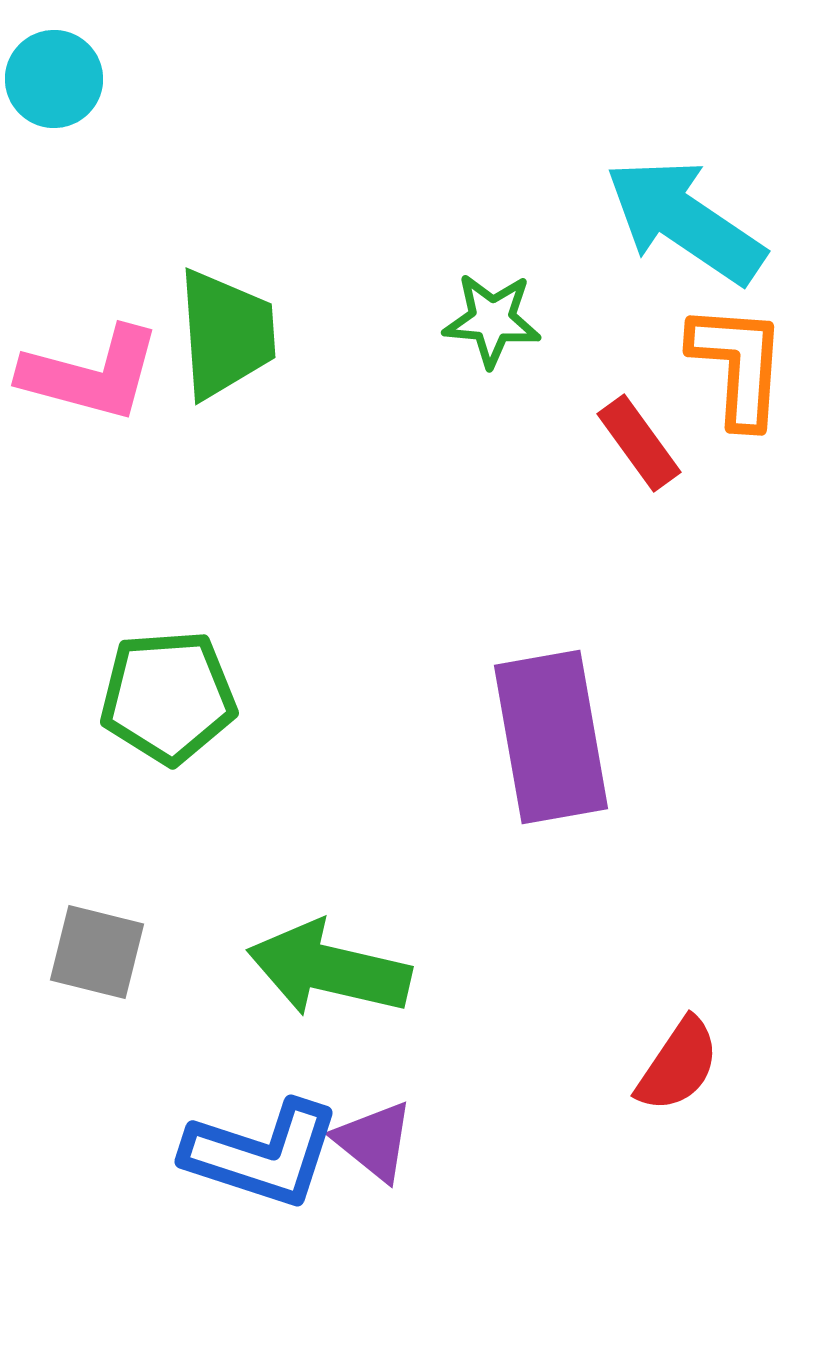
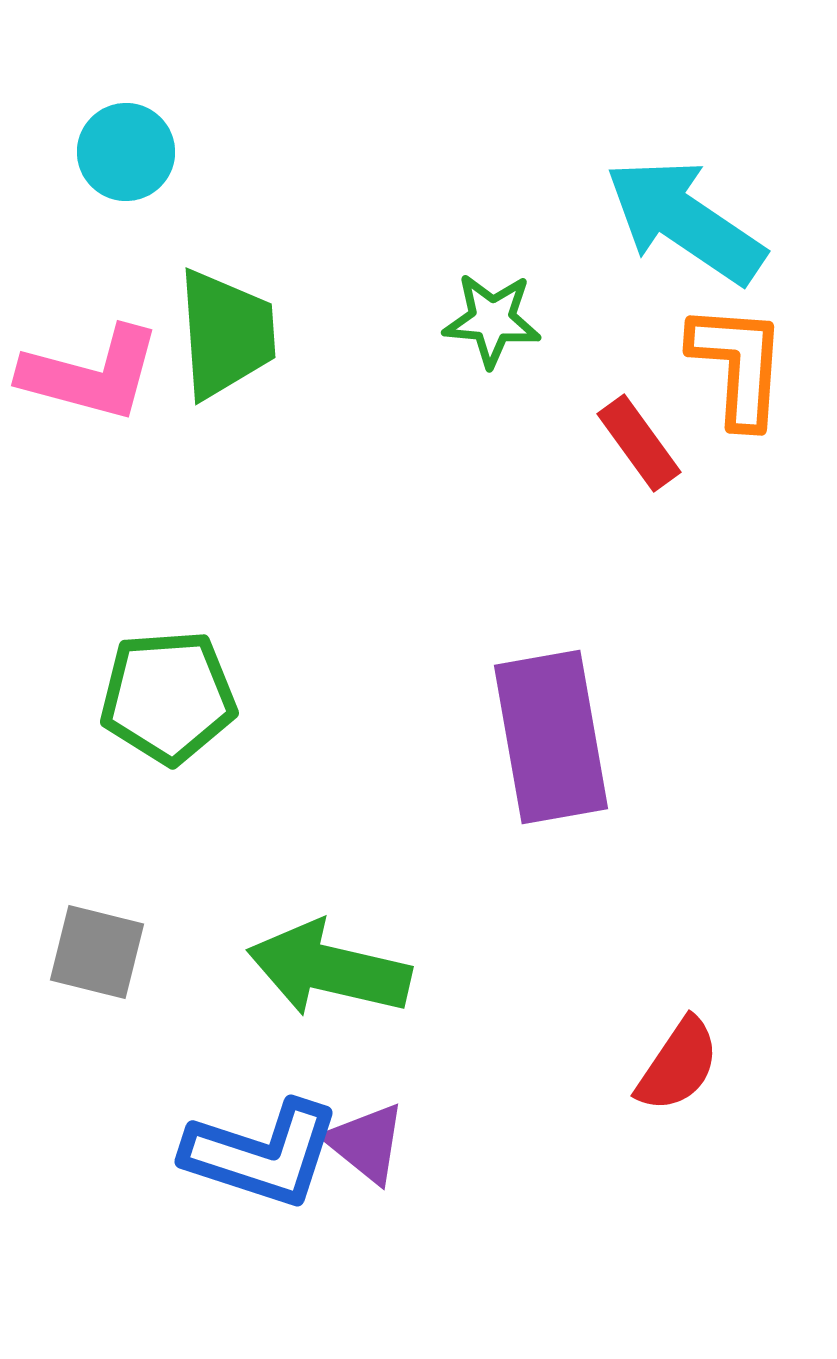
cyan circle: moved 72 px right, 73 px down
purple triangle: moved 8 px left, 2 px down
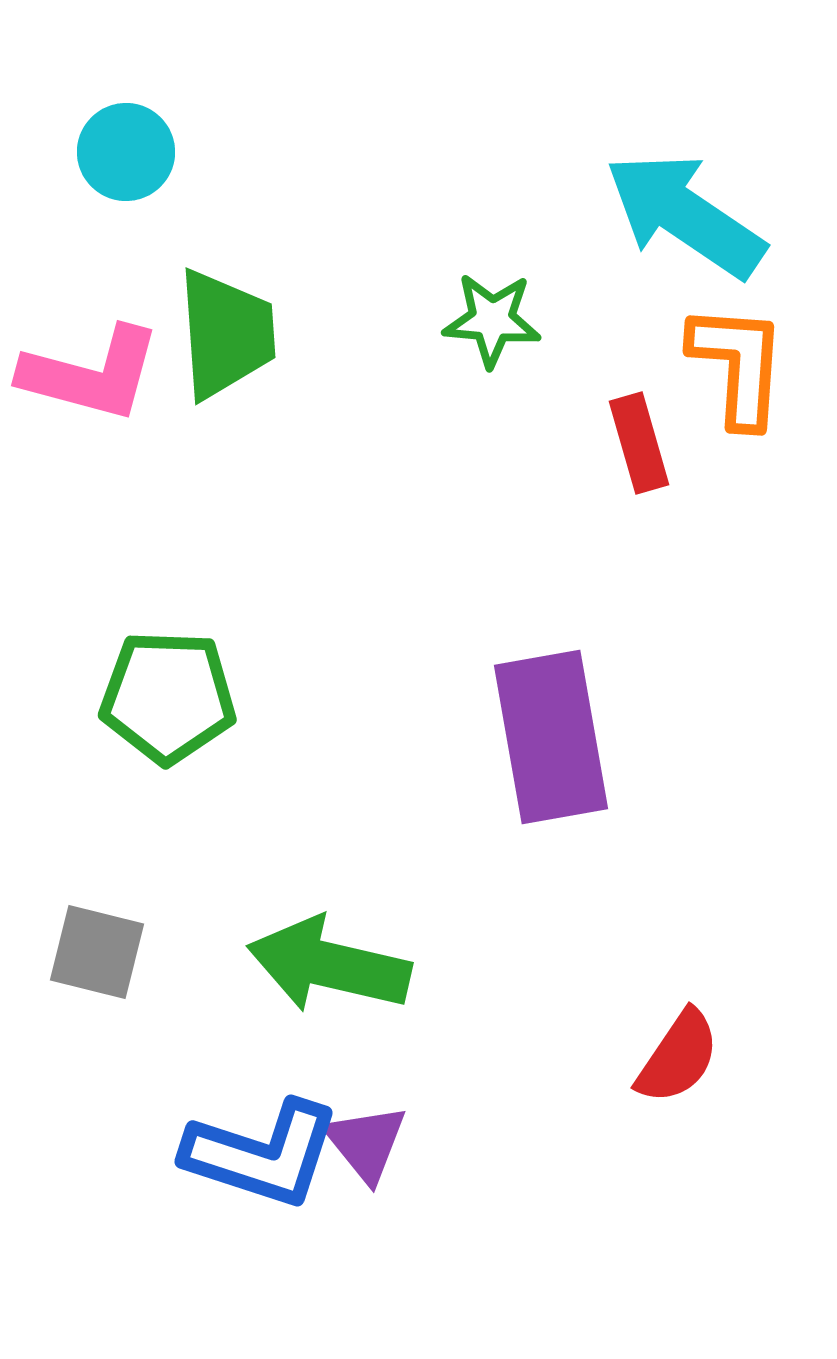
cyan arrow: moved 6 px up
red rectangle: rotated 20 degrees clockwise
green pentagon: rotated 6 degrees clockwise
green arrow: moved 4 px up
red semicircle: moved 8 px up
purple triangle: rotated 12 degrees clockwise
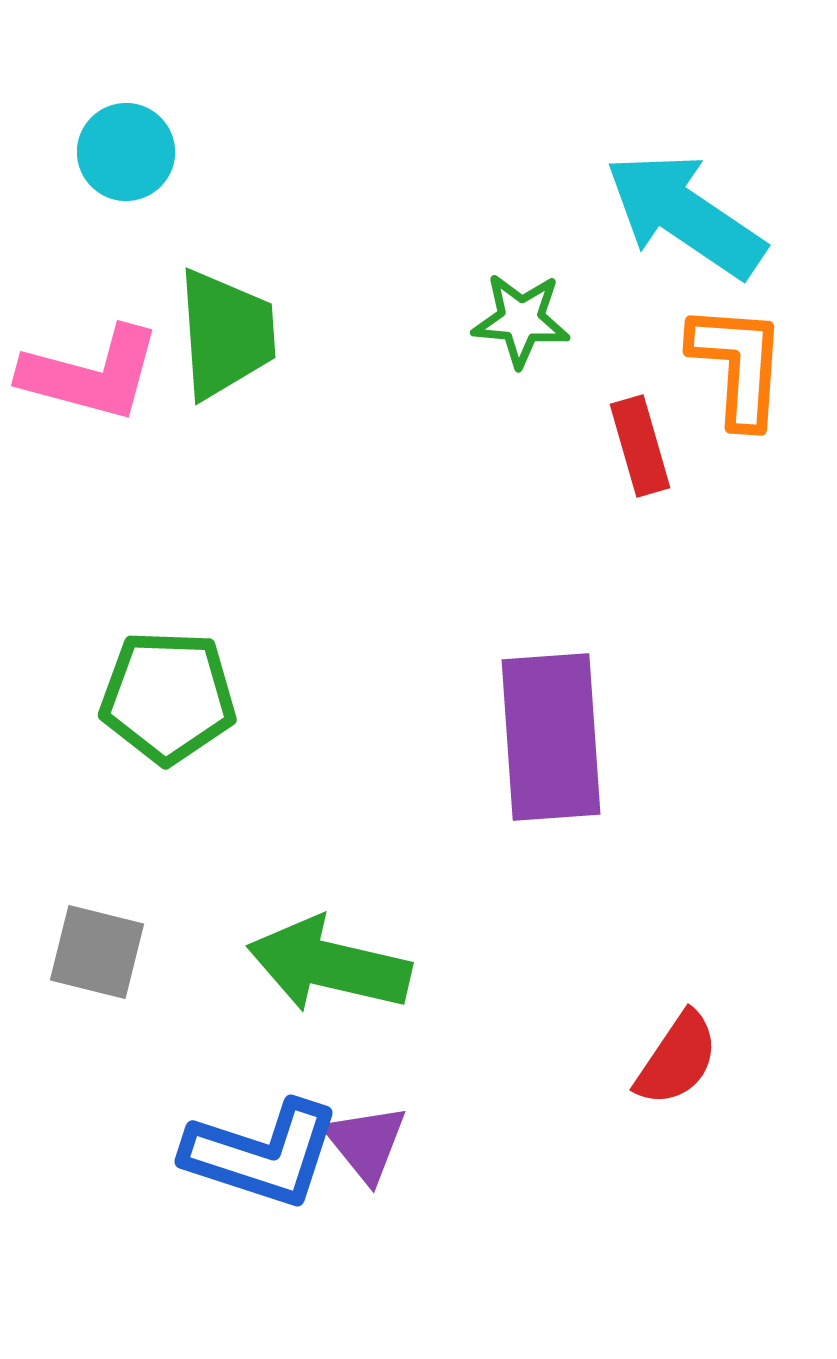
green star: moved 29 px right
red rectangle: moved 1 px right, 3 px down
purple rectangle: rotated 6 degrees clockwise
red semicircle: moved 1 px left, 2 px down
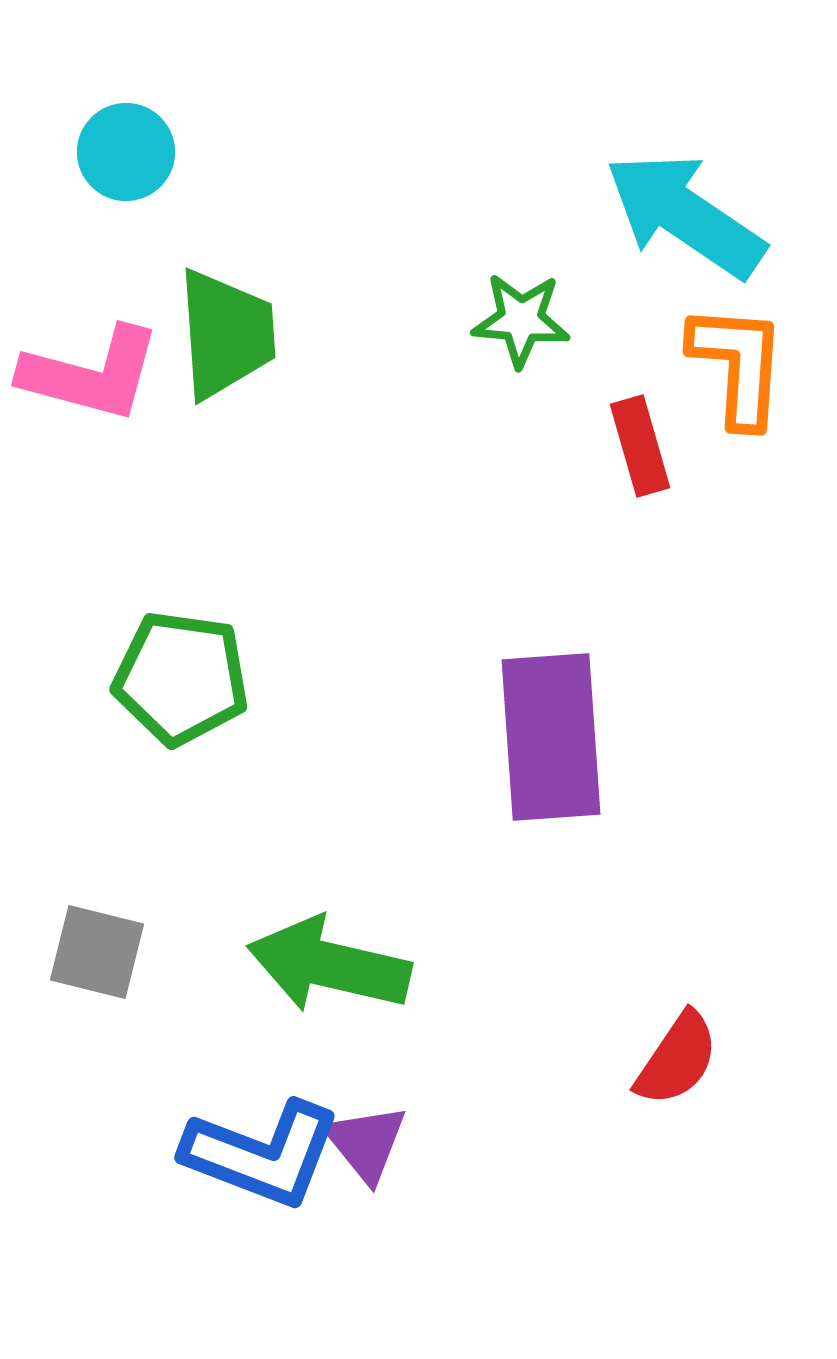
green pentagon: moved 13 px right, 19 px up; rotated 6 degrees clockwise
blue L-shape: rotated 3 degrees clockwise
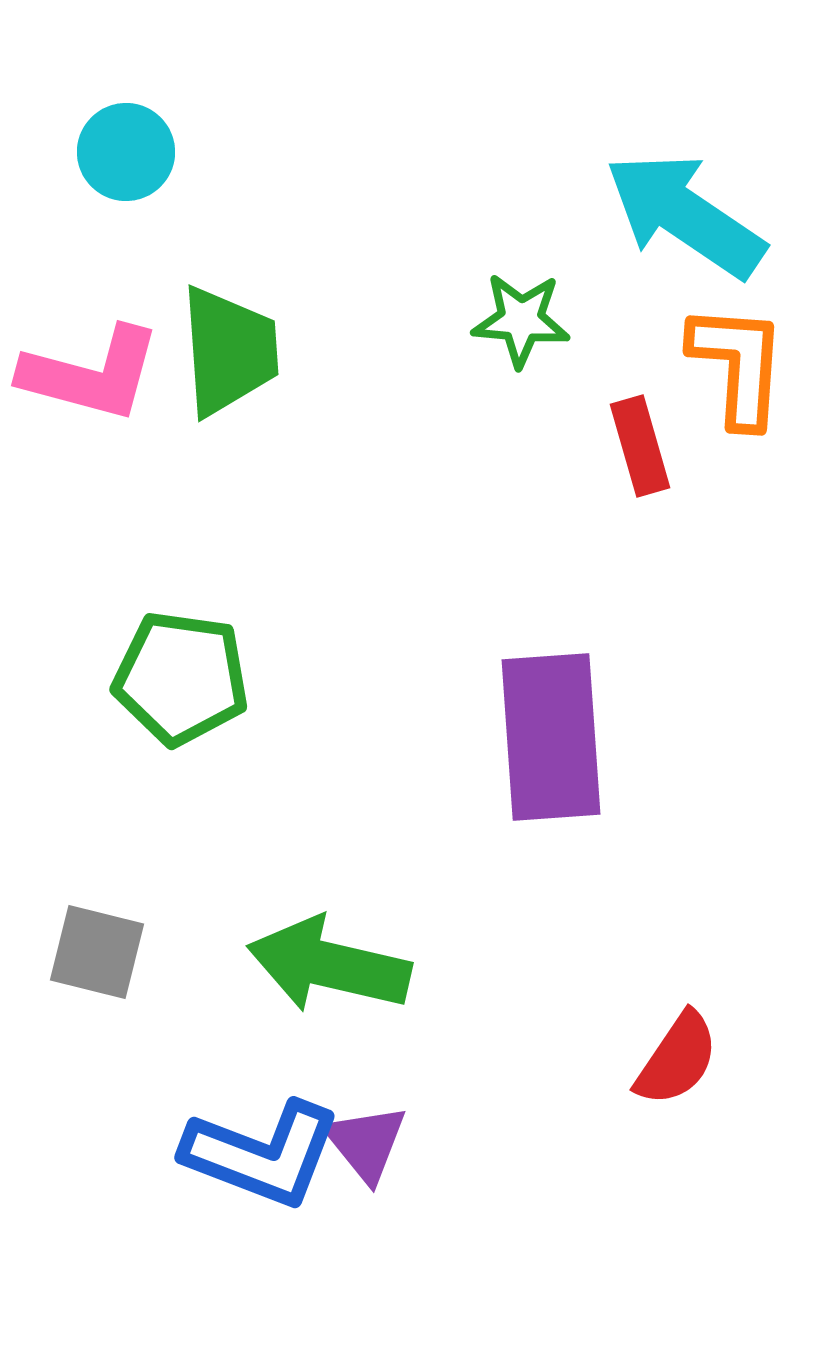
green trapezoid: moved 3 px right, 17 px down
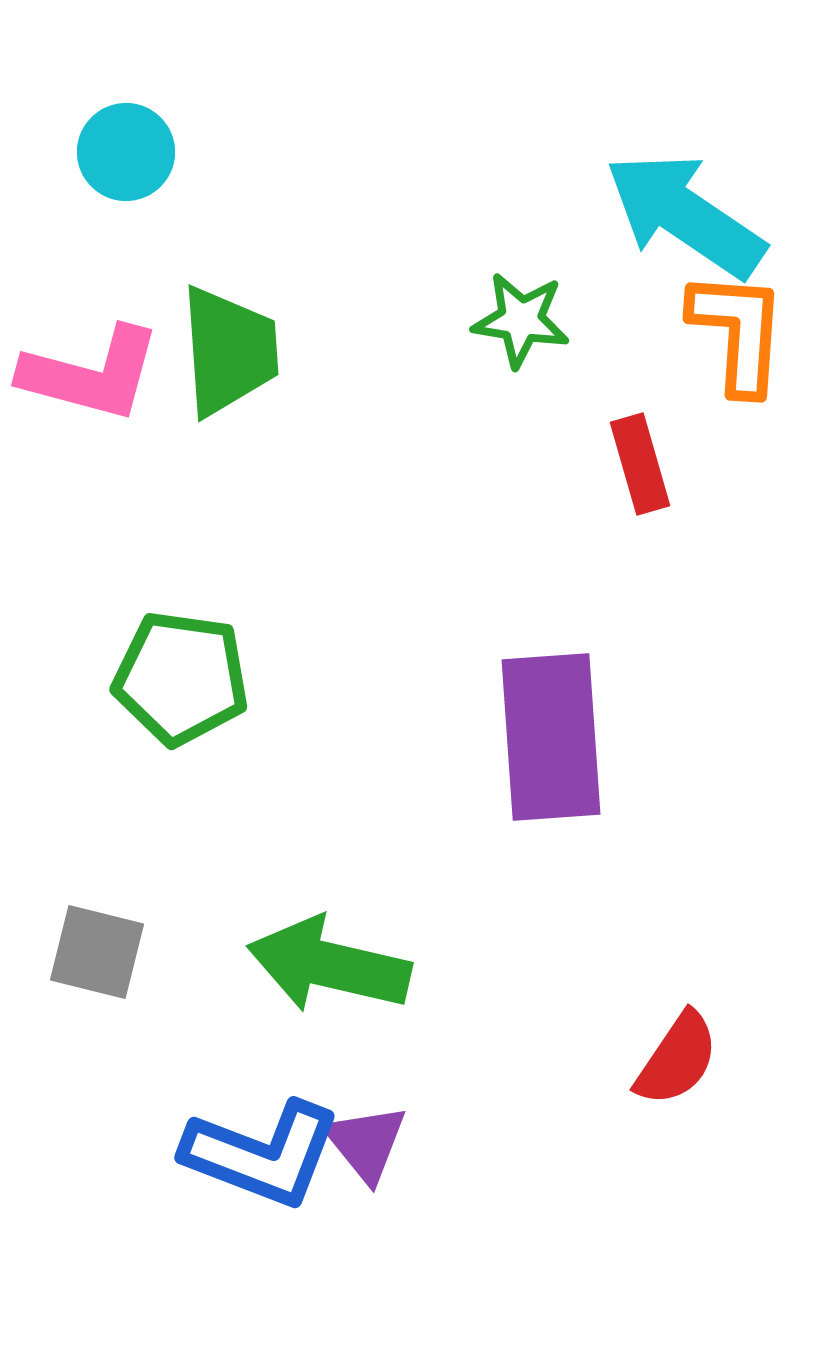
green star: rotated 4 degrees clockwise
orange L-shape: moved 33 px up
red rectangle: moved 18 px down
